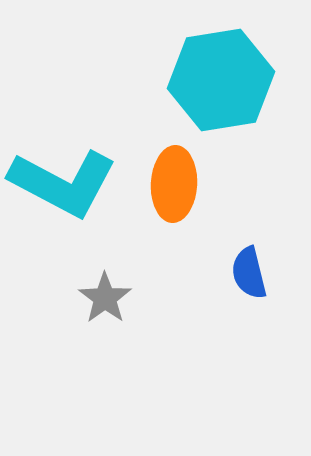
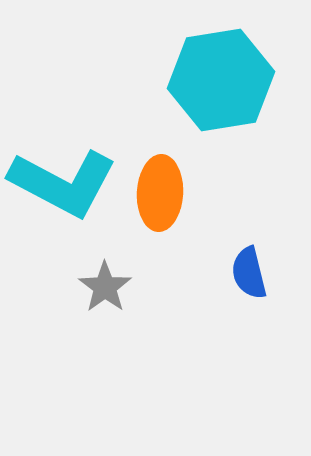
orange ellipse: moved 14 px left, 9 px down
gray star: moved 11 px up
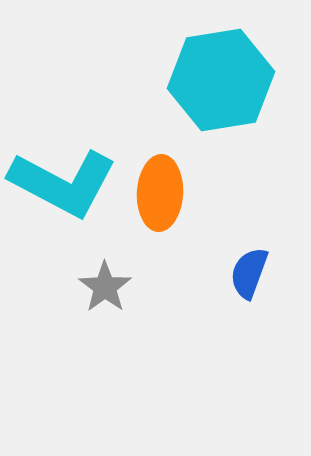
blue semicircle: rotated 34 degrees clockwise
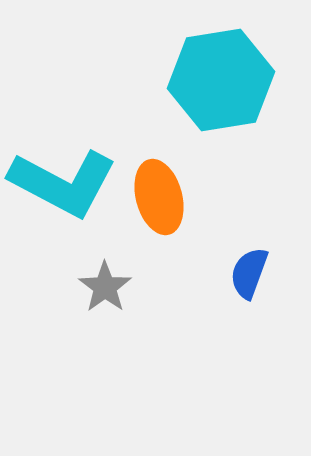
orange ellipse: moved 1 px left, 4 px down; rotated 18 degrees counterclockwise
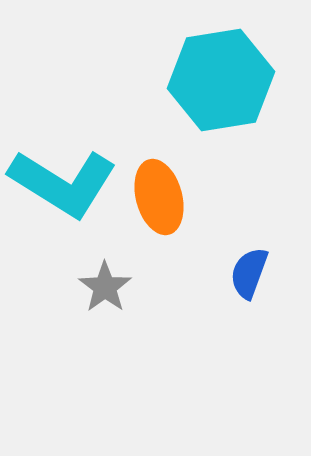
cyan L-shape: rotated 4 degrees clockwise
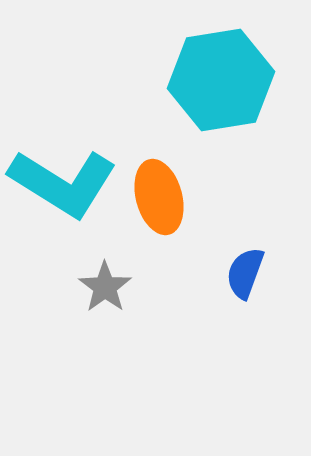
blue semicircle: moved 4 px left
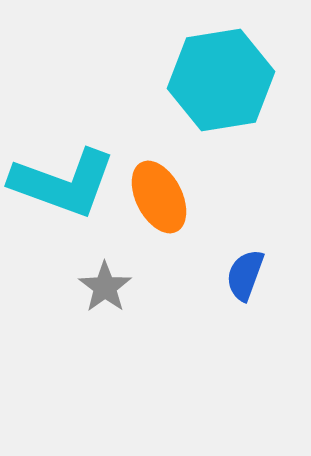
cyan L-shape: rotated 12 degrees counterclockwise
orange ellipse: rotated 12 degrees counterclockwise
blue semicircle: moved 2 px down
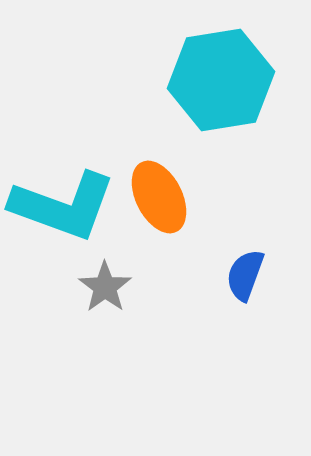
cyan L-shape: moved 23 px down
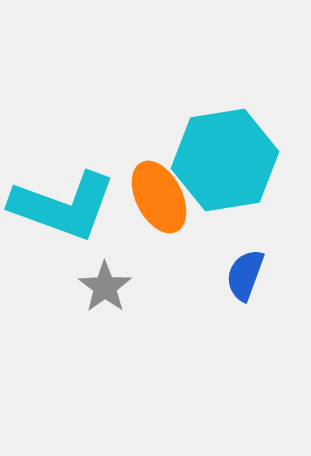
cyan hexagon: moved 4 px right, 80 px down
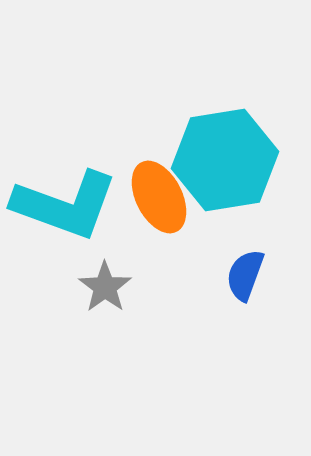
cyan L-shape: moved 2 px right, 1 px up
